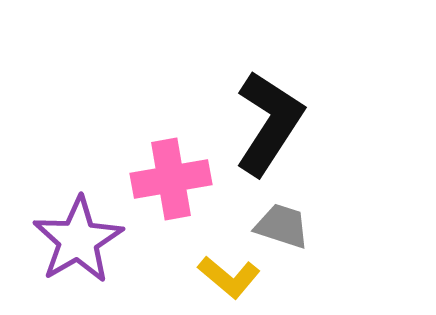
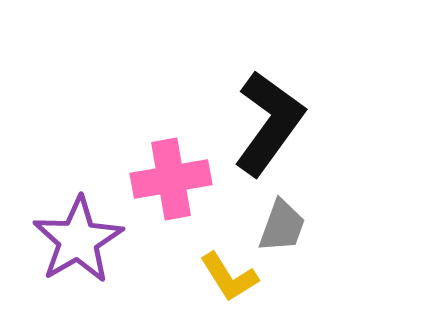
black L-shape: rotated 3 degrees clockwise
gray trapezoid: rotated 92 degrees clockwise
yellow L-shape: rotated 18 degrees clockwise
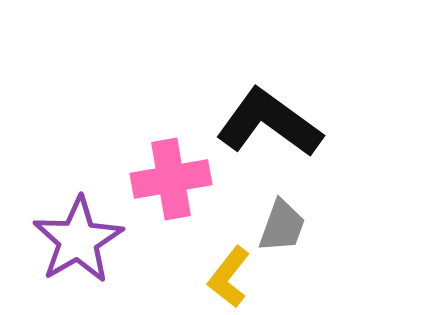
black L-shape: rotated 90 degrees counterclockwise
yellow L-shape: rotated 70 degrees clockwise
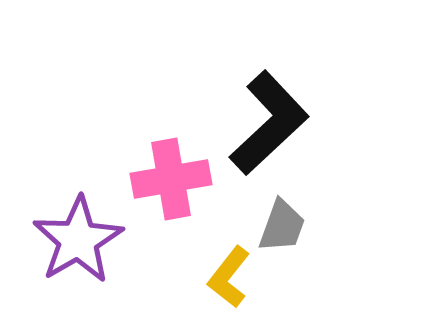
black L-shape: rotated 101 degrees clockwise
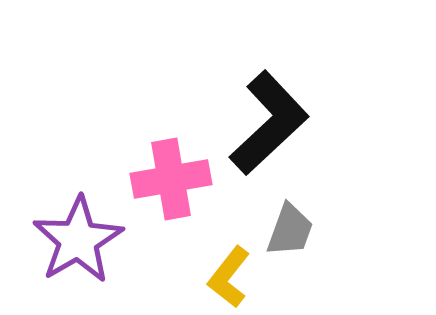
gray trapezoid: moved 8 px right, 4 px down
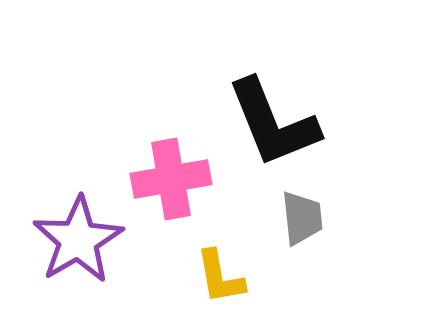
black L-shape: moved 4 px right; rotated 111 degrees clockwise
gray trapezoid: moved 12 px right, 12 px up; rotated 26 degrees counterclockwise
yellow L-shape: moved 9 px left; rotated 48 degrees counterclockwise
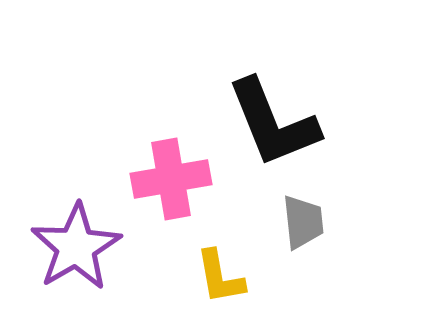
gray trapezoid: moved 1 px right, 4 px down
purple star: moved 2 px left, 7 px down
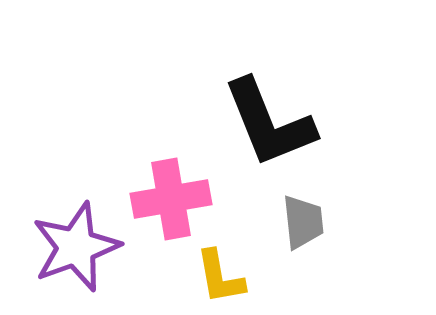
black L-shape: moved 4 px left
pink cross: moved 20 px down
purple star: rotated 10 degrees clockwise
